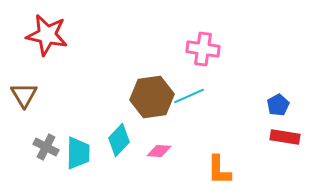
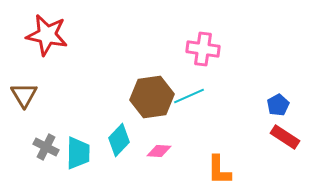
red rectangle: rotated 24 degrees clockwise
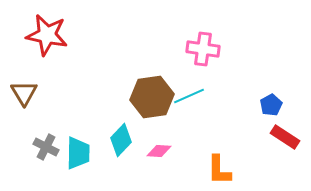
brown triangle: moved 2 px up
blue pentagon: moved 7 px left
cyan diamond: moved 2 px right
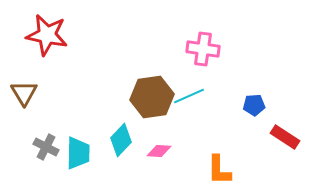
blue pentagon: moved 17 px left; rotated 25 degrees clockwise
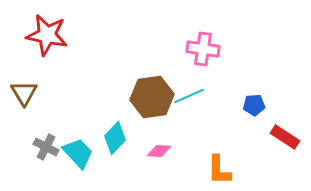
cyan diamond: moved 6 px left, 2 px up
cyan trapezoid: rotated 44 degrees counterclockwise
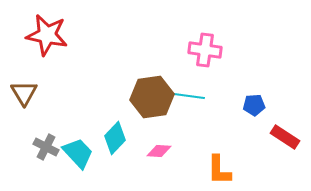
pink cross: moved 2 px right, 1 px down
cyan line: rotated 32 degrees clockwise
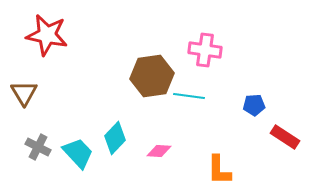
brown hexagon: moved 21 px up
gray cross: moved 8 px left
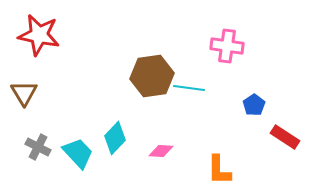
red star: moved 8 px left
pink cross: moved 22 px right, 4 px up
cyan line: moved 8 px up
blue pentagon: rotated 30 degrees counterclockwise
pink diamond: moved 2 px right
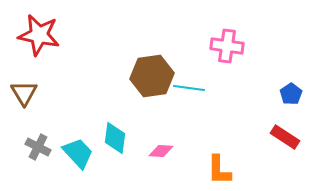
blue pentagon: moved 37 px right, 11 px up
cyan diamond: rotated 36 degrees counterclockwise
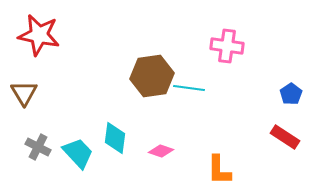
pink diamond: rotated 15 degrees clockwise
